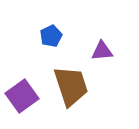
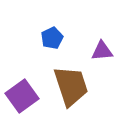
blue pentagon: moved 1 px right, 2 px down
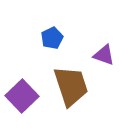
purple triangle: moved 2 px right, 4 px down; rotated 25 degrees clockwise
purple square: rotated 8 degrees counterclockwise
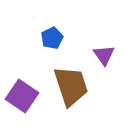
purple triangle: rotated 35 degrees clockwise
purple square: rotated 12 degrees counterclockwise
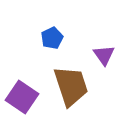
purple square: moved 1 px down
